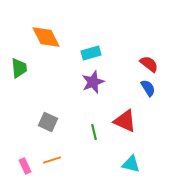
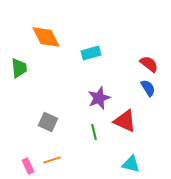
purple star: moved 6 px right, 16 px down
pink rectangle: moved 3 px right
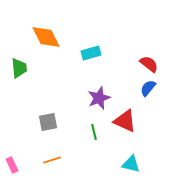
blue semicircle: rotated 108 degrees counterclockwise
gray square: rotated 36 degrees counterclockwise
pink rectangle: moved 16 px left, 1 px up
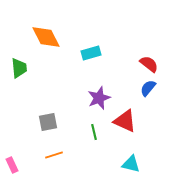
orange line: moved 2 px right, 5 px up
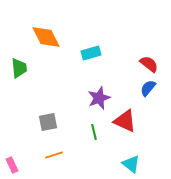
cyan triangle: rotated 24 degrees clockwise
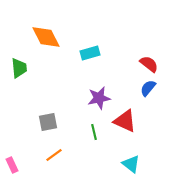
cyan rectangle: moved 1 px left
purple star: rotated 10 degrees clockwise
orange line: rotated 18 degrees counterclockwise
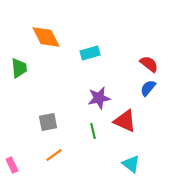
green line: moved 1 px left, 1 px up
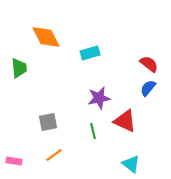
pink rectangle: moved 2 px right, 4 px up; rotated 56 degrees counterclockwise
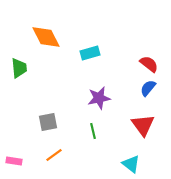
red triangle: moved 18 px right, 4 px down; rotated 30 degrees clockwise
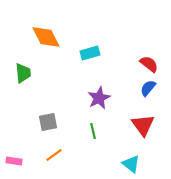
green trapezoid: moved 4 px right, 5 px down
purple star: rotated 15 degrees counterclockwise
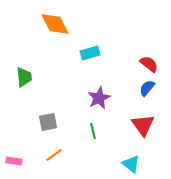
orange diamond: moved 9 px right, 13 px up
green trapezoid: moved 1 px right, 4 px down
blue semicircle: moved 1 px left
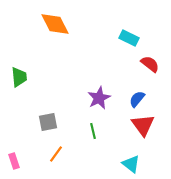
cyan rectangle: moved 39 px right, 15 px up; rotated 42 degrees clockwise
red semicircle: moved 1 px right
green trapezoid: moved 5 px left
blue semicircle: moved 10 px left, 11 px down
orange line: moved 2 px right, 1 px up; rotated 18 degrees counterclockwise
pink rectangle: rotated 63 degrees clockwise
